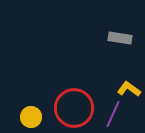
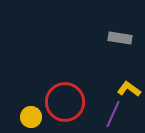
red circle: moved 9 px left, 6 px up
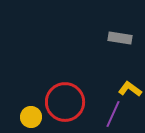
yellow L-shape: moved 1 px right
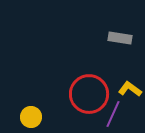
red circle: moved 24 px right, 8 px up
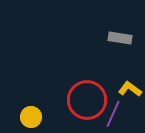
red circle: moved 2 px left, 6 px down
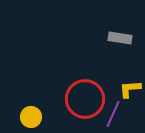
yellow L-shape: rotated 40 degrees counterclockwise
red circle: moved 2 px left, 1 px up
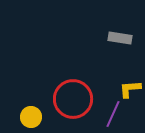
red circle: moved 12 px left
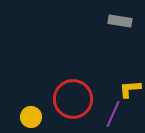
gray rectangle: moved 17 px up
